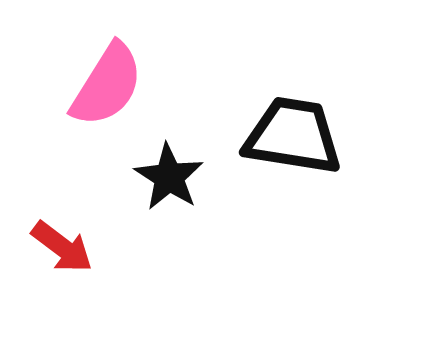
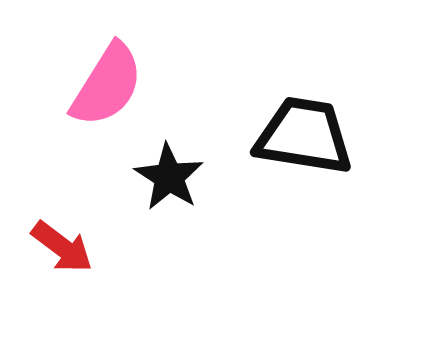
black trapezoid: moved 11 px right
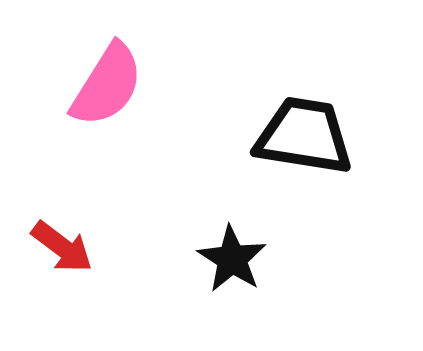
black star: moved 63 px right, 82 px down
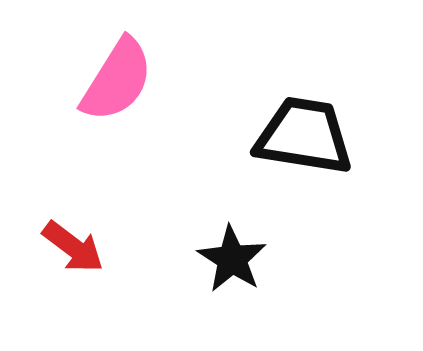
pink semicircle: moved 10 px right, 5 px up
red arrow: moved 11 px right
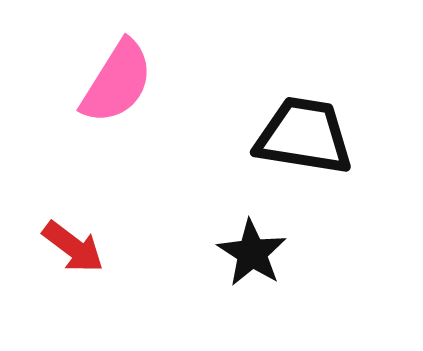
pink semicircle: moved 2 px down
black star: moved 20 px right, 6 px up
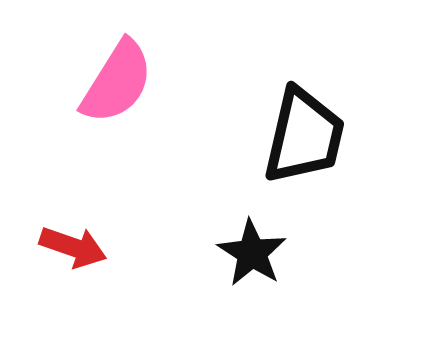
black trapezoid: rotated 94 degrees clockwise
red arrow: rotated 18 degrees counterclockwise
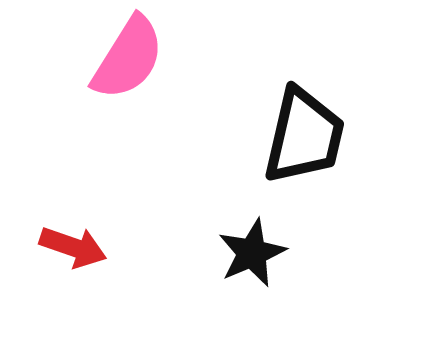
pink semicircle: moved 11 px right, 24 px up
black star: rotated 16 degrees clockwise
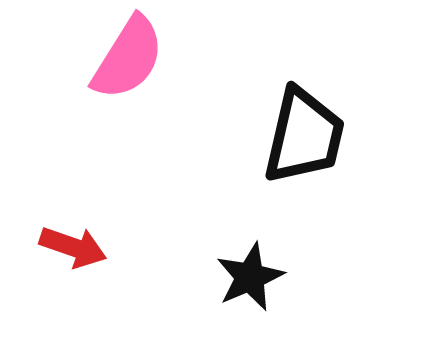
black star: moved 2 px left, 24 px down
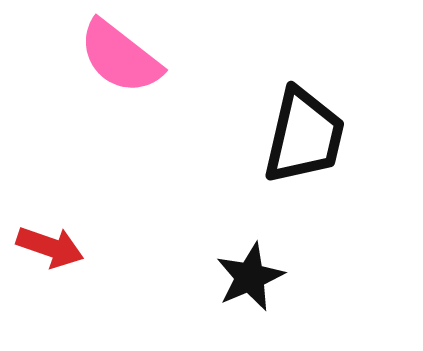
pink semicircle: moved 8 px left, 1 px up; rotated 96 degrees clockwise
red arrow: moved 23 px left
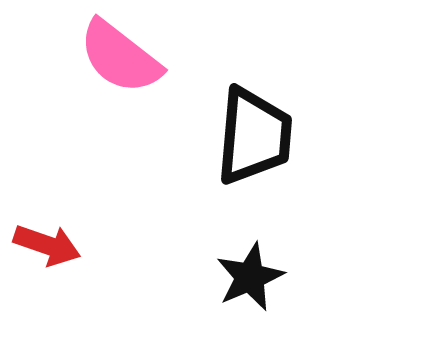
black trapezoid: moved 50 px left; rotated 8 degrees counterclockwise
red arrow: moved 3 px left, 2 px up
